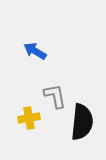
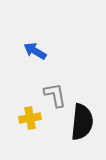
gray L-shape: moved 1 px up
yellow cross: moved 1 px right
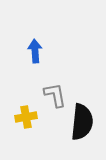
blue arrow: rotated 55 degrees clockwise
yellow cross: moved 4 px left, 1 px up
